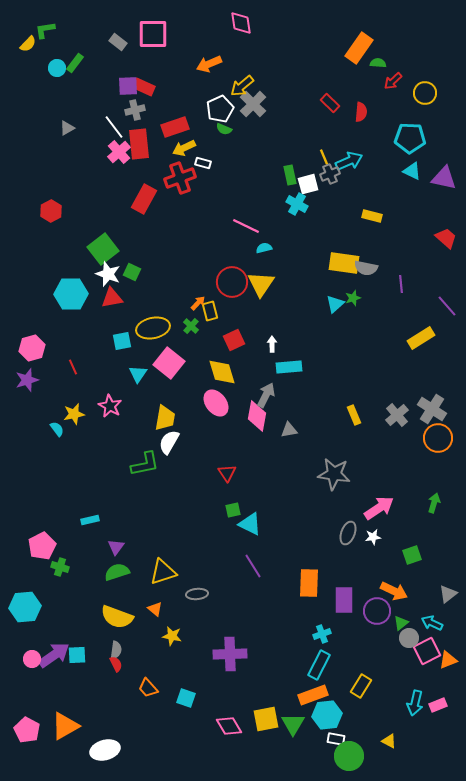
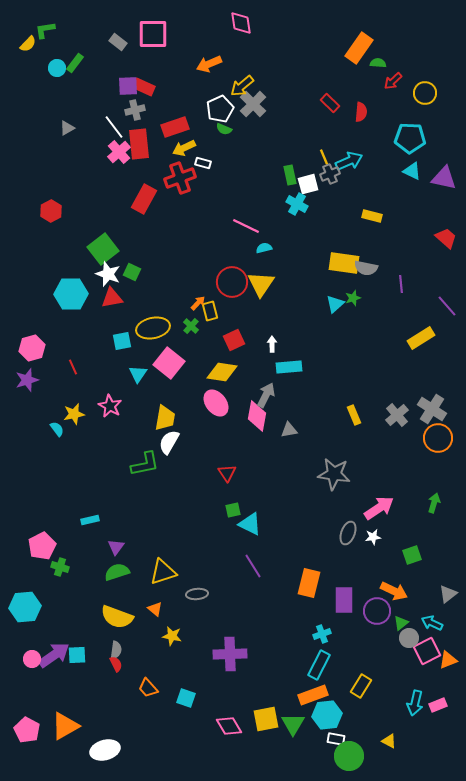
yellow diamond at (222, 372): rotated 64 degrees counterclockwise
orange rectangle at (309, 583): rotated 12 degrees clockwise
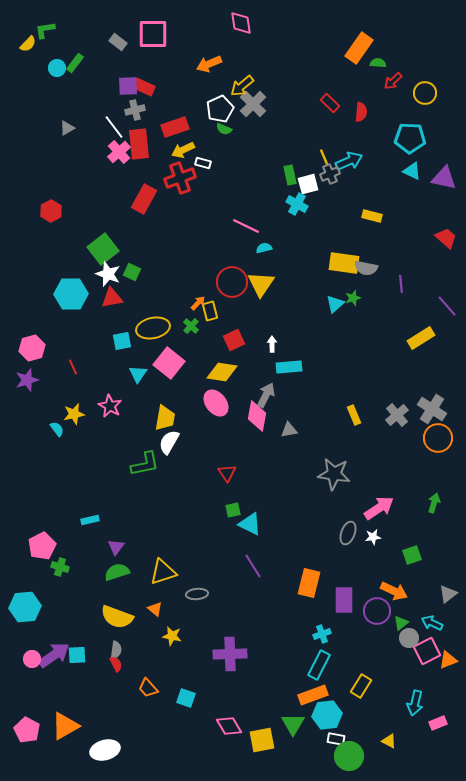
yellow arrow at (184, 148): moved 1 px left, 2 px down
pink rectangle at (438, 705): moved 18 px down
yellow square at (266, 719): moved 4 px left, 21 px down
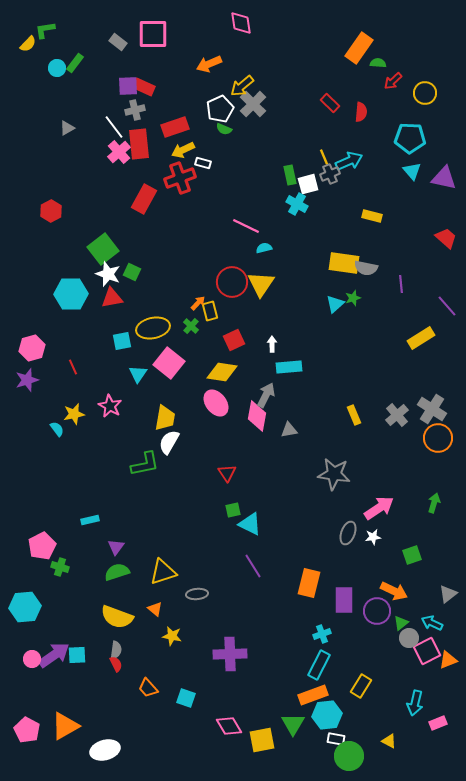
cyan triangle at (412, 171): rotated 24 degrees clockwise
